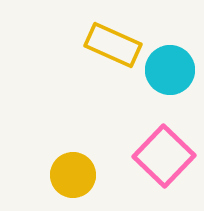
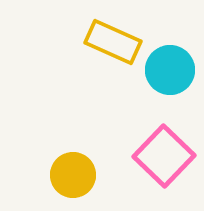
yellow rectangle: moved 3 px up
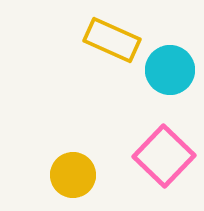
yellow rectangle: moved 1 px left, 2 px up
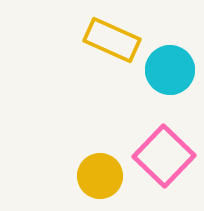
yellow circle: moved 27 px right, 1 px down
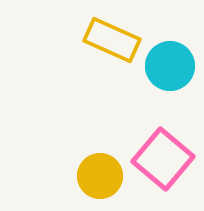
cyan circle: moved 4 px up
pink square: moved 1 px left, 3 px down; rotated 4 degrees counterclockwise
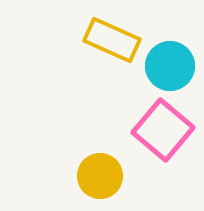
pink square: moved 29 px up
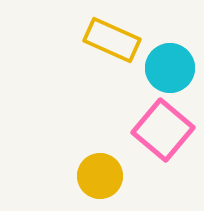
cyan circle: moved 2 px down
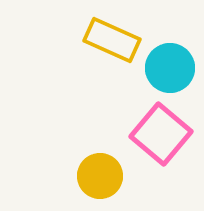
pink square: moved 2 px left, 4 px down
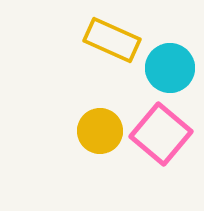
yellow circle: moved 45 px up
